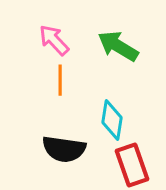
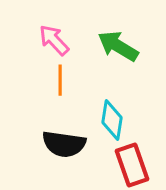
black semicircle: moved 5 px up
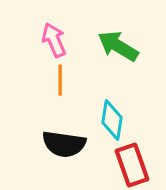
pink arrow: rotated 20 degrees clockwise
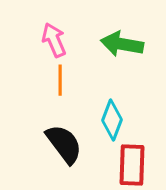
green arrow: moved 4 px right, 2 px up; rotated 21 degrees counterclockwise
cyan diamond: rotated 12 degrees clockwise
black semicircle: rotated 135 degrees counterclockwise
red rectangle: rotated 21 degrees clockwise
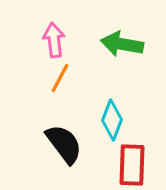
pink arrow: rotated 16 degrees clockwise
orange line: moved 2 px up; rotated 28 degrees clockwise
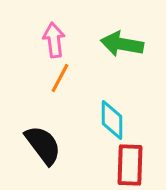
cyan diamond: rotated 21 degrees counterclockwise
black semicircle: moved 21 px left, 1 px down
red rectangle: moved 2 px left
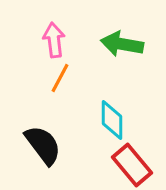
red rectangle: moved 2 px right; rotated 42 degrees counterclockwise
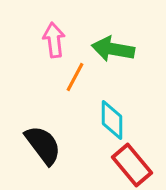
green arrow: moved 9 px left, 5 px down
orange line: moved 15 px right, 1 px up
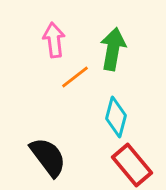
green arrow: rotated 90 degrees clockwise
orange line: rotated 24 degrees clockwise
cyan diamond: moved 4 px right, 3 px up; rotated 15 degrees clockwise
black semicircle: moved 5 px right, 12 px down
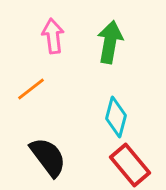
pink arrow: moved 1 px left, 4 px up
green arrow: moved 3 px left, 7 px up
orange line: moved 44 px left, 12 px down
red rectangle: moved 2 px left
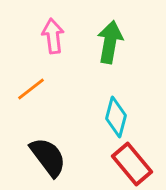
red rectangle: moved 2 px right, 1 px up
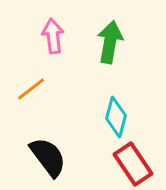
red rectangle: moved 1 px right; rotated 6 degrees clockwise
